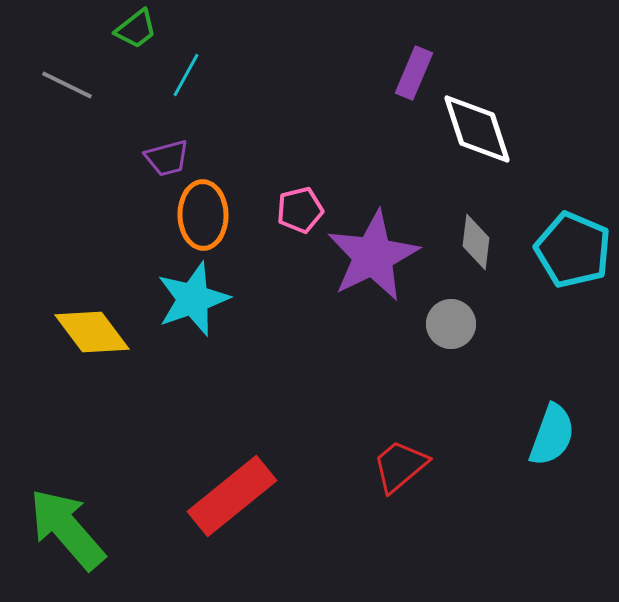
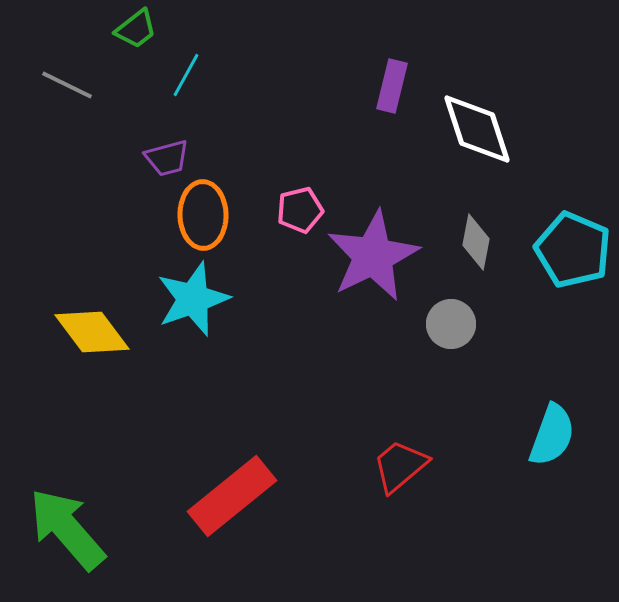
purple rectangle: moved 22 px left, 13 px down; rotated 9 degrees counterclockwise
gray diamond: rotated 4 degrees clockwise
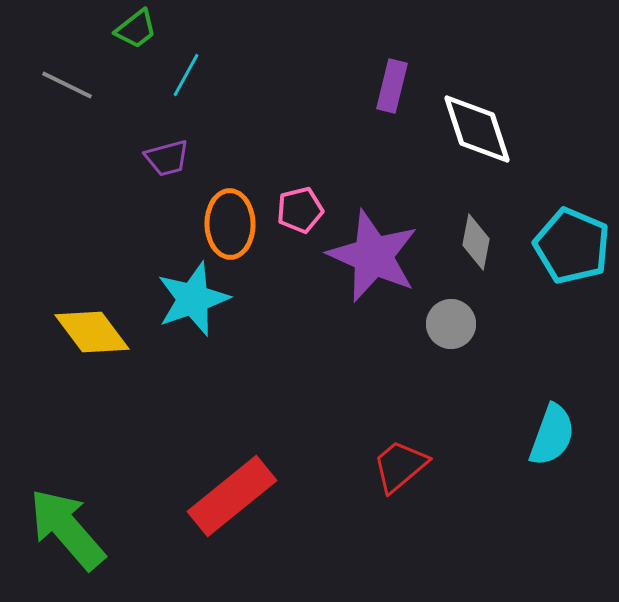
orange ellipse: moved 27 px right, 9 px down
cyan pentagon: moved 1 px left, 4 px up
purple star: rotated 22 degrees counterclockwise
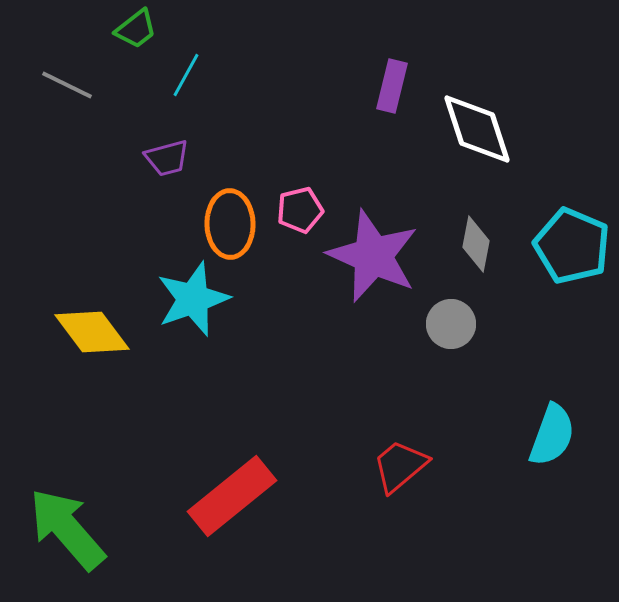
gray diamond: moved 2 px down
